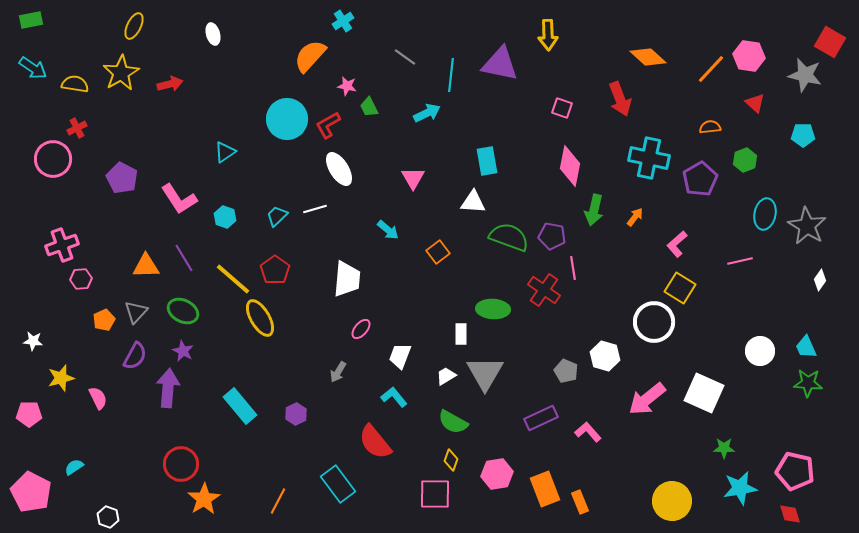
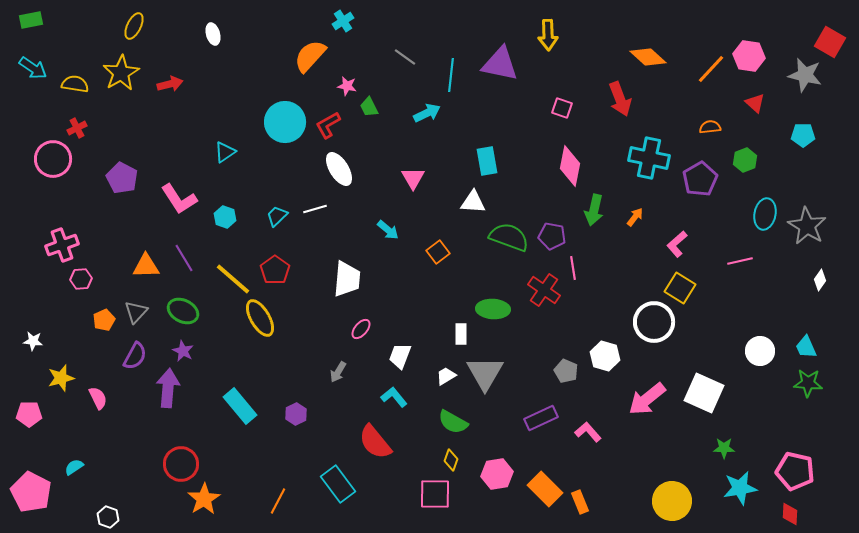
cyan circle at (287, 119): moved 2 px left, 3 px down
orange rectangle at (545, 489): rotated 24 degrees counterclockwise
red diamond at (790, 514): rotated 20 degrees clockwise
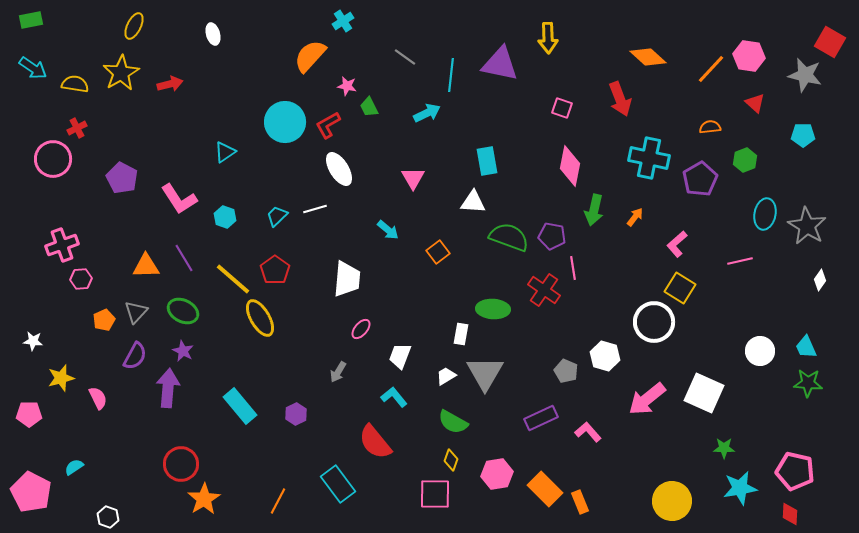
yellow arrow at (548, 35): moved 3 px down
white rectangle at (461, 334): rotated 10 degrees clockwise
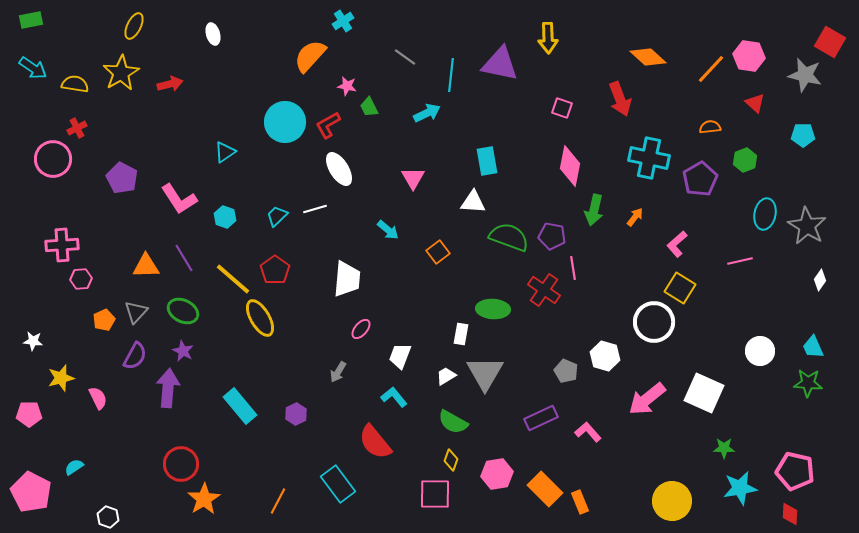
pink cross at (62, 245): rotated 16 degrees clockwise
cyan trapezoid at (806, 347): moved 7 px right
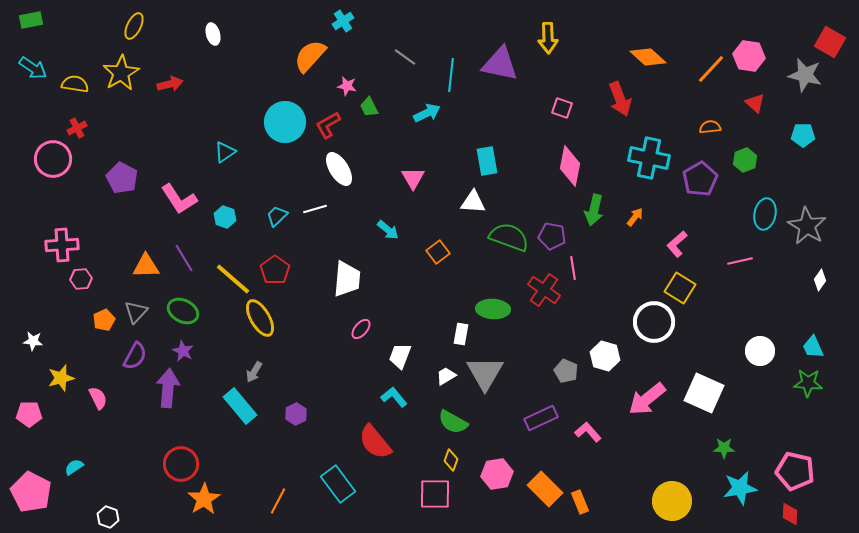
gray arrow at (338, 372): moved 84 px left
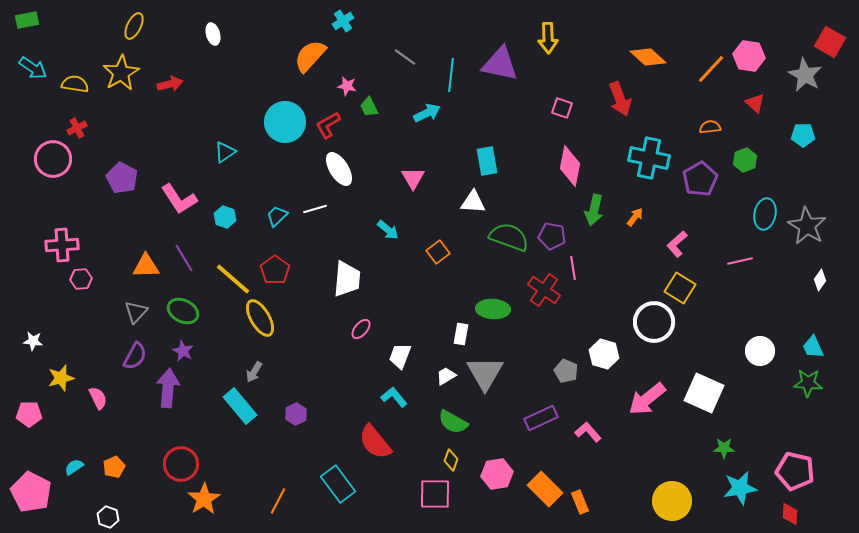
green rectangle at (31, 20): moved 4 px left
gray star at (805, 75): rotated 16 degrees clockwise
orange pentagon at (104, 320): moved 10 px right, 147 px down
white hexagon at (605, 356): moved 1 px left, 2 px up
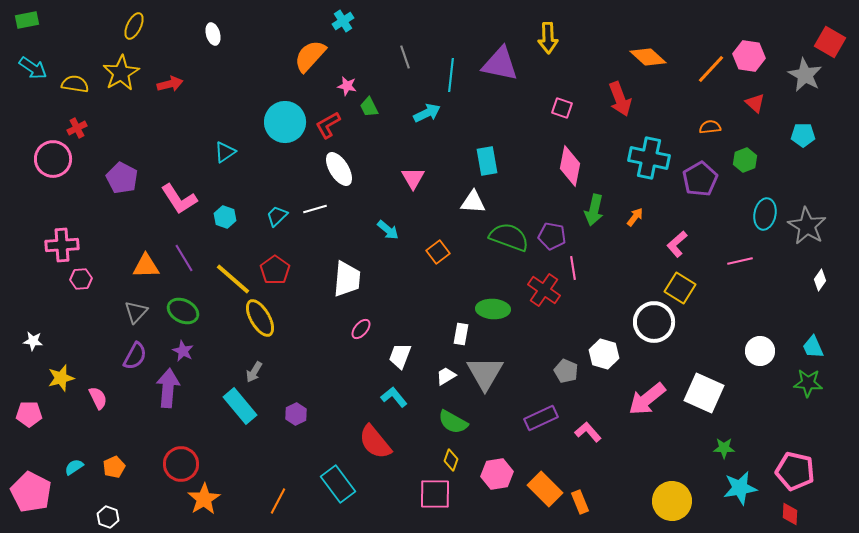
gray line at (405, 57): rotated 35 degrees clockwise
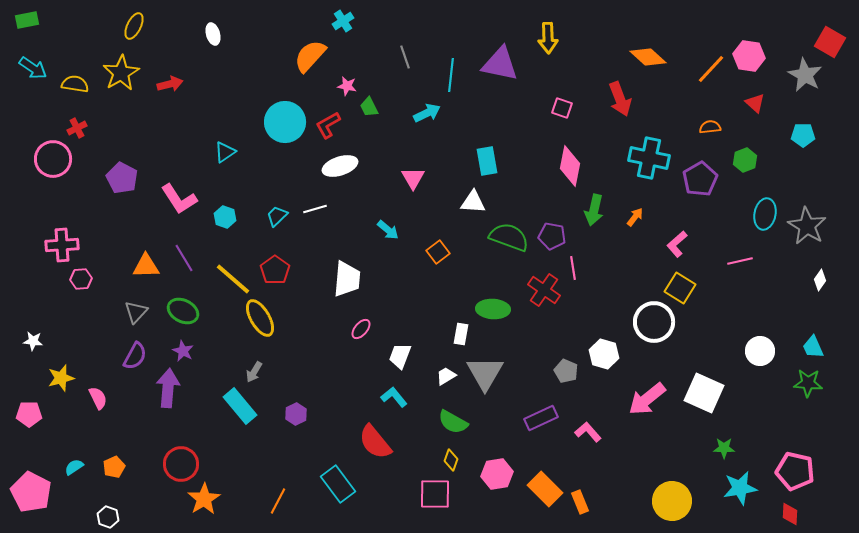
white ellipse at (339, 169): moved 1 px right, 3 px up; rotated 76 degrees counterclockwise
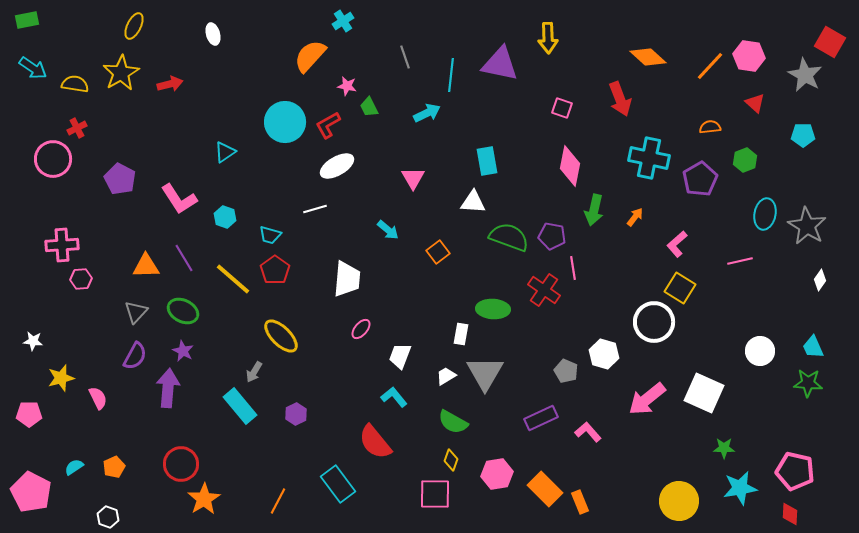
orange line at (711, 69): moved 1 px left, 3 px up
white ellipse at (340, 166): moved 3 px left; rotated 12 degrees counterclockwise
purple pentagon at (122, 178): moved 2 px left, 1 px down
cyan trapezoid at (277, 216): moved 7 px left, 19 px down; rotated 120 degrees counterclockwise
yellow ellipse at (260, 318): moved 21 px right, 18 px down; rotated 15 degrees counterclockwise
yellow circle at (672, 501): moved 7 px right
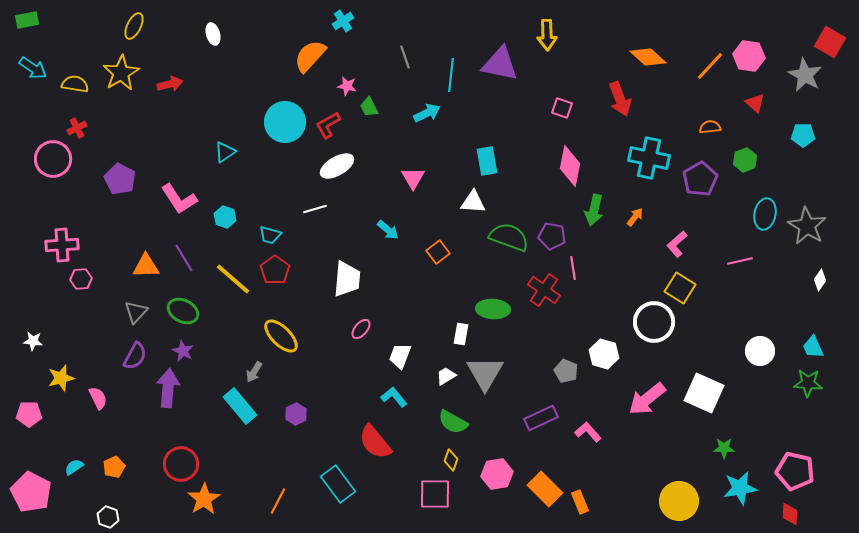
yellow arrow at (548, 38): moved 1 px left, 3 px up
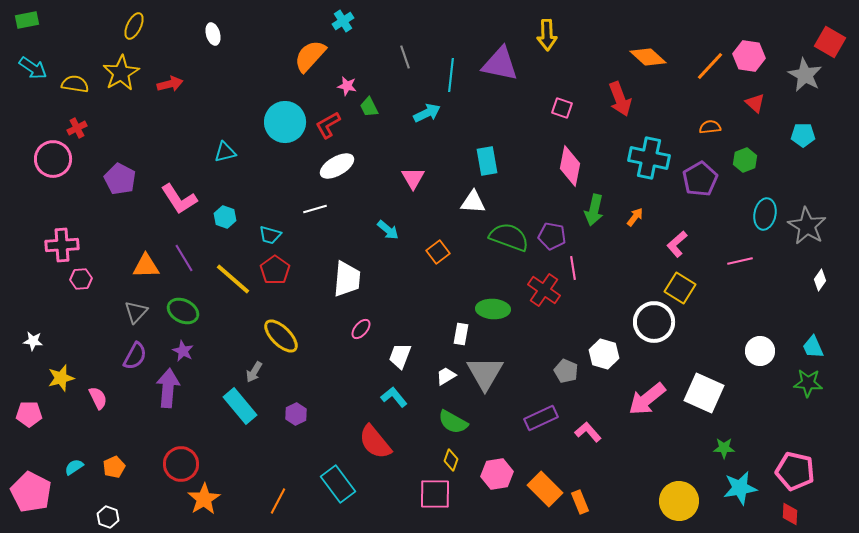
cyan triangle at (225, 152): rotated 20 degrees clockwise
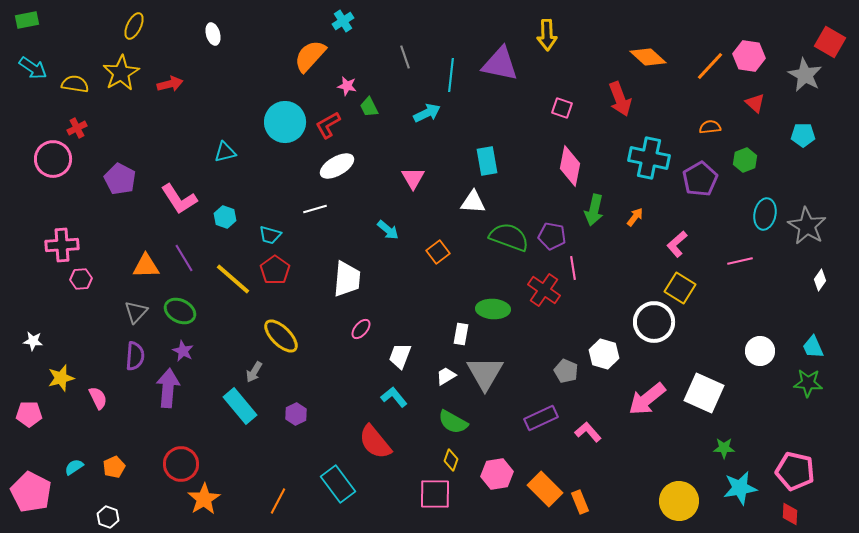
green ellipse at (183, 311): moved 3 px left
purple semicircle at (135, 356): rotated 24 degrees counterclockwise
